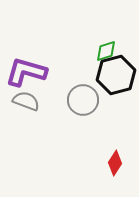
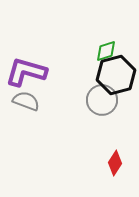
gray circle: moved 19 px right
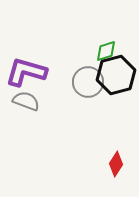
gray circle: moved 14 px left, 18 px up
red diamond: moved 1 px right, 1 px down
